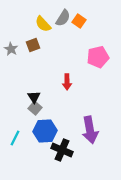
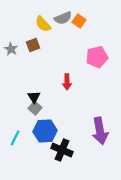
gray semicircle: rotated 36 degrees clockwise
pink pentagon: moved 1 px left
purple arrow: moved 10 px right, 1 px down
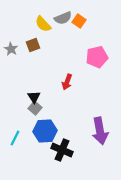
red arrow: rotated 21 degrees clockwise
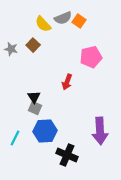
brown square: rotated 24 degrees counterclockwise
gray star: rotated 16 degrees counterclockwise
pink pentagon: moved 6 px left
gray square: rotated 16 degrees counterclockwise
purple arrow: rotated 8 degrees clockwise
black cross: moved 5 px right, 5 px down
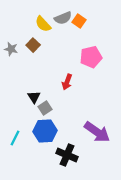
gray square: moved 10 px right; rotated 32 degrees clockwise
purple arrow: moved 3 px left, 1 px down; rotated 52 degrees counterclockwise
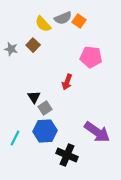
pink pentagon: rotated 20 degrees clockwise
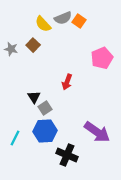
pink pentagon: moved 11 px right, 1 px down; rotated 30 degrees counterclockwise
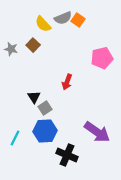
orange square: moved 1 px left, 1 px up
pink pentagon: rotated 10 degrees clockwise
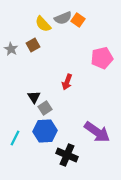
brown square: rotated 16 degrees clockwise
gray star: rotated 16 degrees clockwise
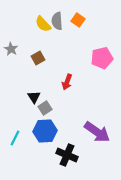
gray semicircle: moved 6 px left, 3 px down; rotated 108 degrees clockwise
brown square: moved 5 px right, 13 px down
